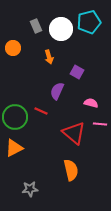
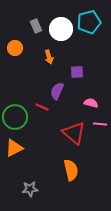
orange circle: moved 2 px right
purple square: rotated 32 degrees counterclockwise
red line: moved 1 px right, 4 px up
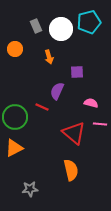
orange circle: moved 1 px down
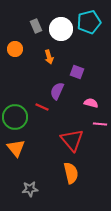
purple square: rotated 24 degrees clockwise
red triangle: moved 2 px left, 7 px down; rotated 10 degrees clockwise
orange triangle: moved 2 px right; rotated 42 degrees counterclockwise
orange semicircle: moved 3 px down
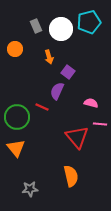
purple square: moved 9 px left; rotated 16 degrees clockwise
green circle: moved 2 px right
red triangle: moved 5 px right, 3 px up
orange semicircle: moved 3 px down
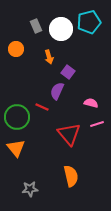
orange circle: moved 1 px right
pink line: moved 3 px left; rotated 24 degrees counterclockwise
red triangle: moved 8 px left, 3 px up
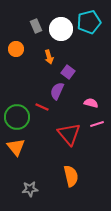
orange triangle: moved 1 px up
